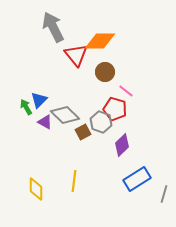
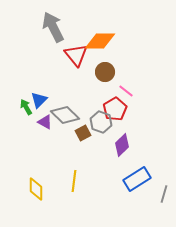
red pentagon: rotated 25 degrees clockwise
brown square: moved 1 px down
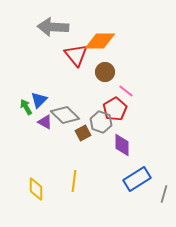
gray arrow: rotated 60 degrees counterclockwise
purple diamond: rotated 45 degrees counterclockwise
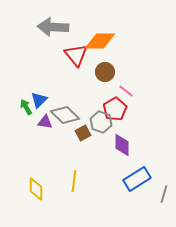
purple triangle: rotated 21 degrees counterclockwise
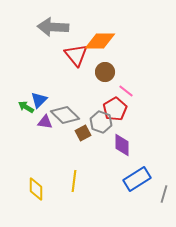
green arrow: rotated 28 degrees counterclockwise
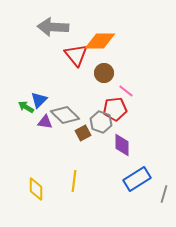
brown circle: moved 1 px left, 1 px down
red pentagon: rotated 25 degrees clockwise
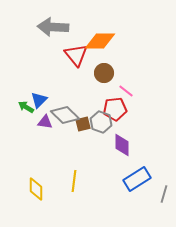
brown square: moved 9 px up; rotated 14 degrees clockwise
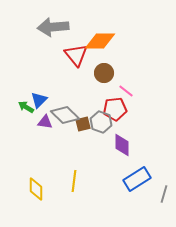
gray arrow: rotated 8 degrees counterclockwise
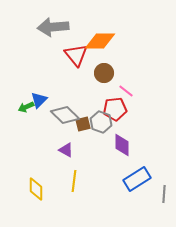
green arrow: rotated 56 degrees counterclockwise
purple triangle: moved 21 px right, 28 px down; rotated 21 degrees clockwise
gray line: rotated 12 degrees counterclockwise
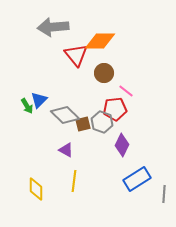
green arrow: moved 1 px right, 1 px up; rotated 98 degrees counterclockwise
gray hexagon: moved 1 px right
purple diamond: rotated 25 degrees clockwise
